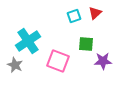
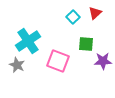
cyan square: moved 1 px left, 1 px down; rotated 24 degrees counterclockwise
gray star: moved 2 px right
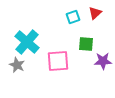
cyan square: rotated 24 degrees clockwise
cyan cross: moved 1 px left, 1 px down; rotated 15 degrees counterclockwise
pink square: rotated 25 degrees counterclockwise
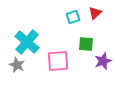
purple star: rotated 18 degrees counterclockwise
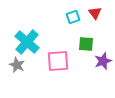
red triangle: rotated 24 degrees counterclockwise
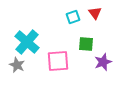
purple star: moved 1 px down
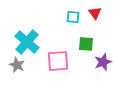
cyan square: rotated 24 degrees clockwise
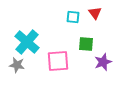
gray star: rotated 14 degrees counterclockwise
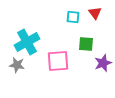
cyan cross: rotated 20 degrees clockwise
purple star: moved 1 px down
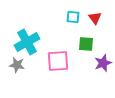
red triangle: moved 5 px down
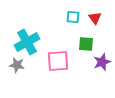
purple star: moved 1 px left, 1 px up
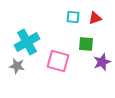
red triangle: rotated 48 degrees clockwise
pink square: rotated 20 degrees clockwise
gray star: moved 1 px down
